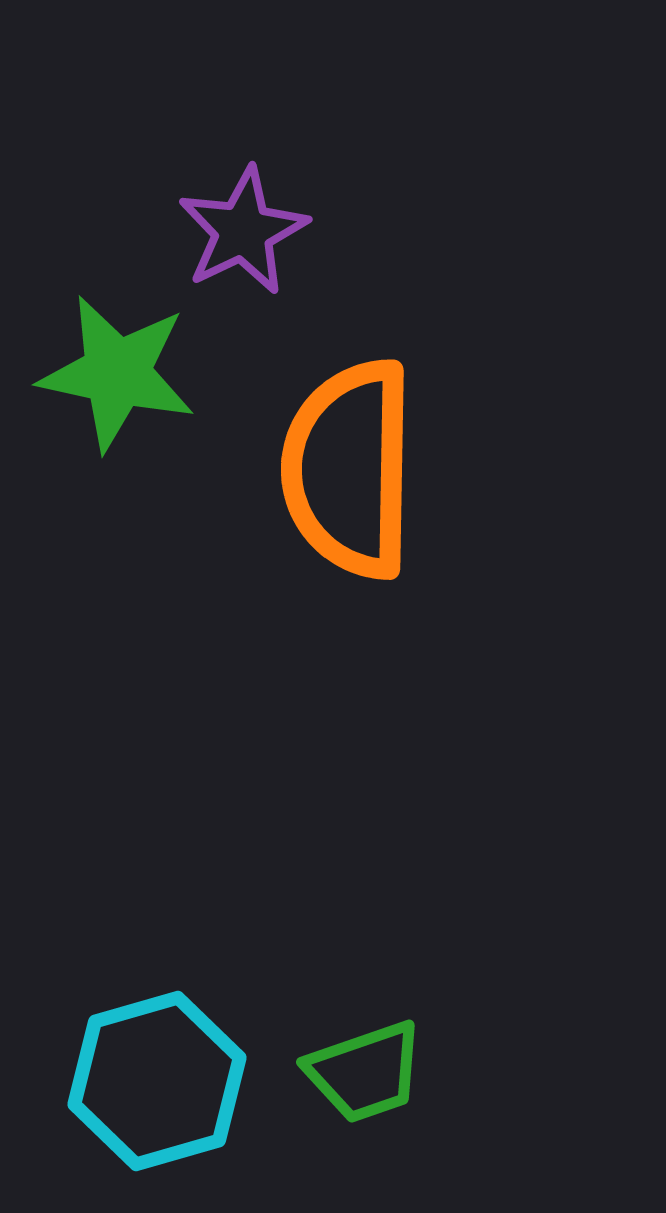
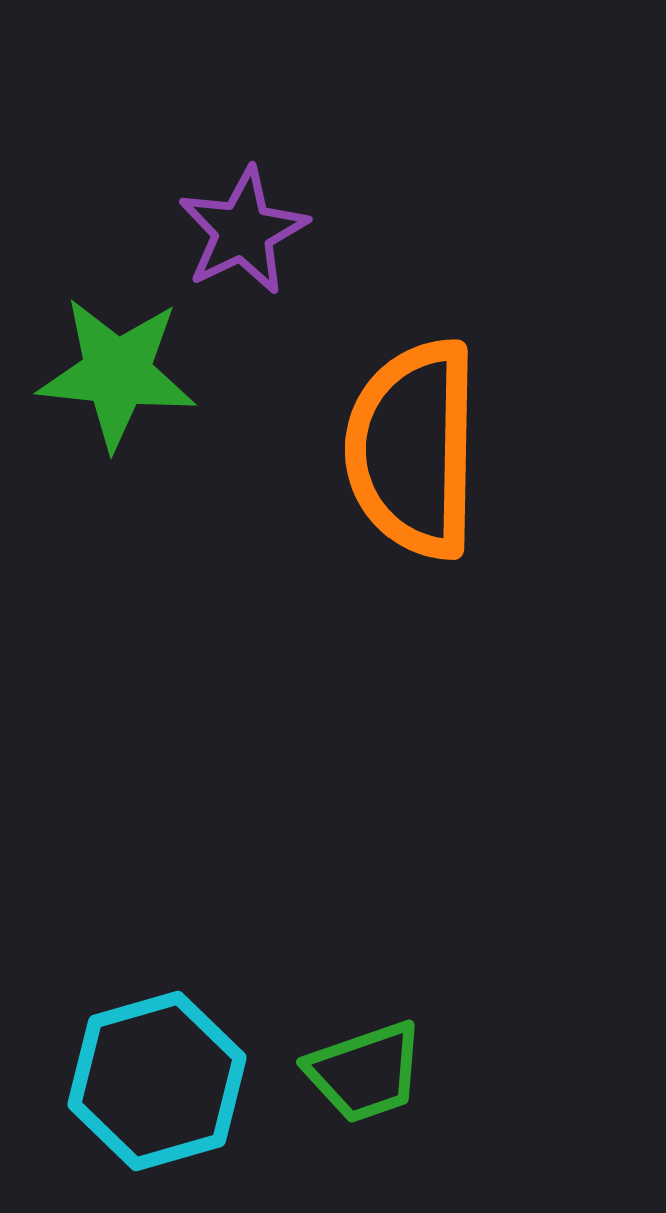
green star: rotated 6 degrees counterclockwise
orange semicircle: moved 64 px right, 20 px up
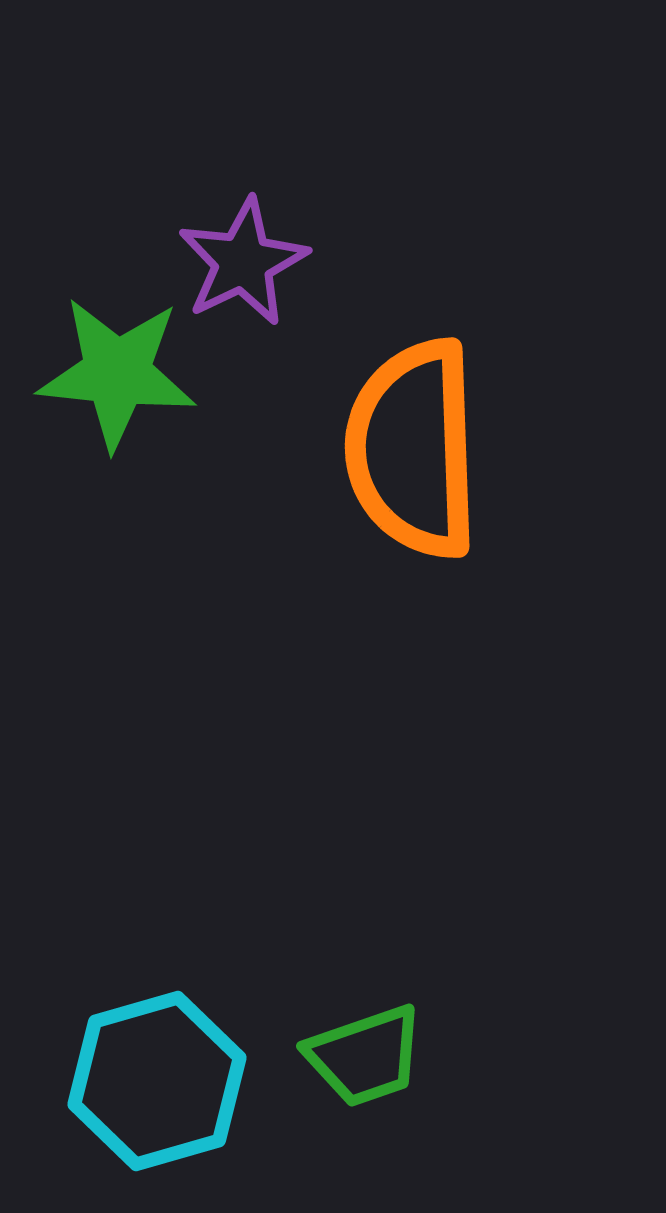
purple star: moved 31 px down
orange semicircle: rotated 3 degrees counterclockwise
green trapezoid: moved 16 px up
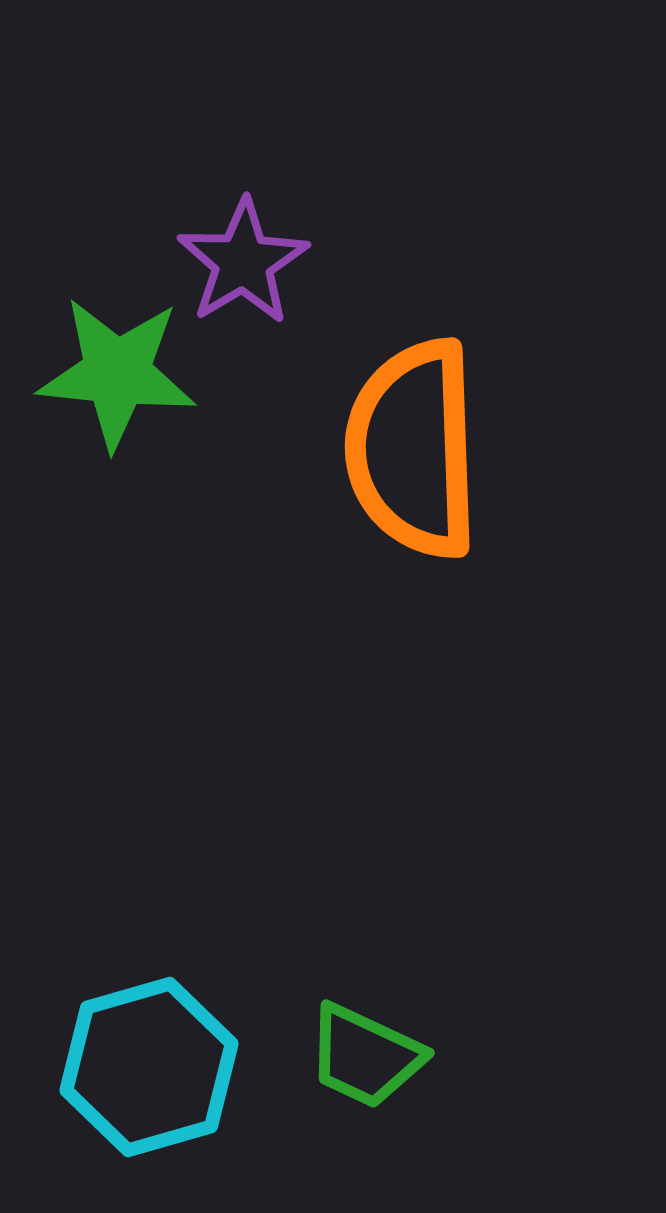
purple star: rotated 5 degrees counterclockwise
green trapezoid: rotated 44 degrees clockwise
cyan hexagon: moved 8 px left, 14 px up
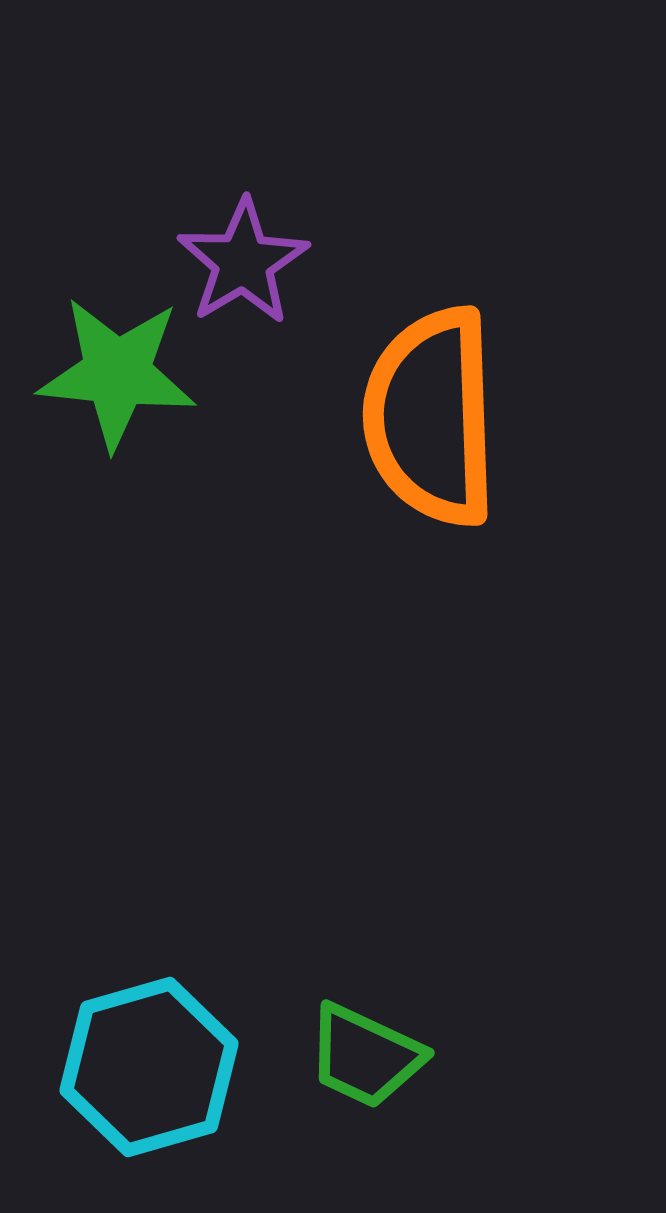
orange semicircle: moved 18 px right, 32 px up
